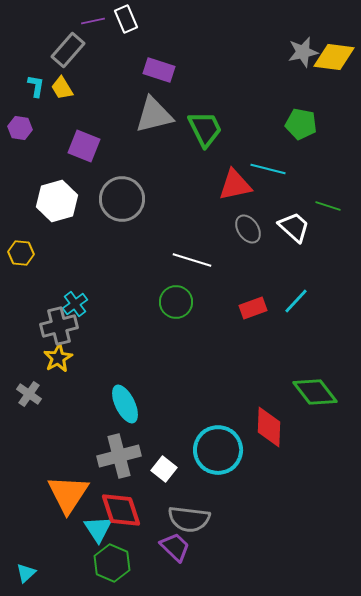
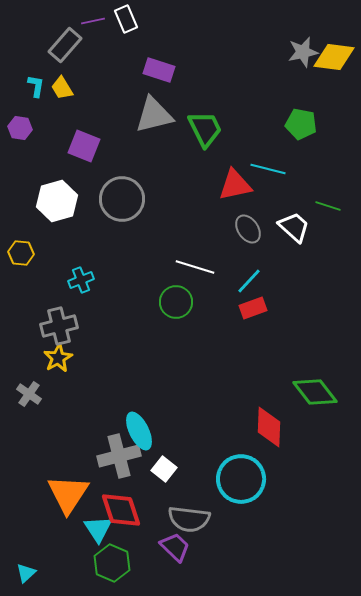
gray rectangle at (68, 50): moved 3 px left, 5 px up
white line at (192, 260): moved 3 px right, 7 px down
cyan line at (296, 301): moved 47 px left, 20 px up
cyan cross at (75, 304): moved 6 px right, 24 px up; rotated 15 degrees clockwise
cyan ellipse at (125, 404): moved 14 px right, 27 px down
cyan circle at (218, 450): moved 23 px right, 29 px down
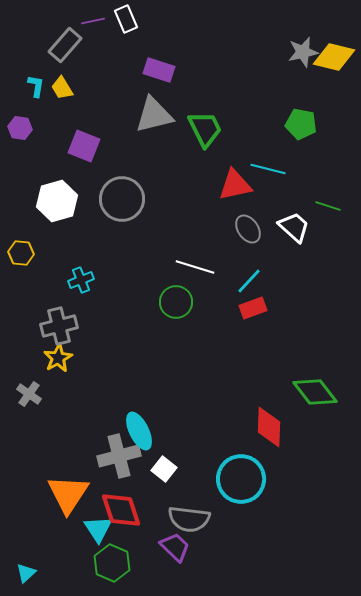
yellow diamond at (334, 57): rotated 6 degrees clockwise
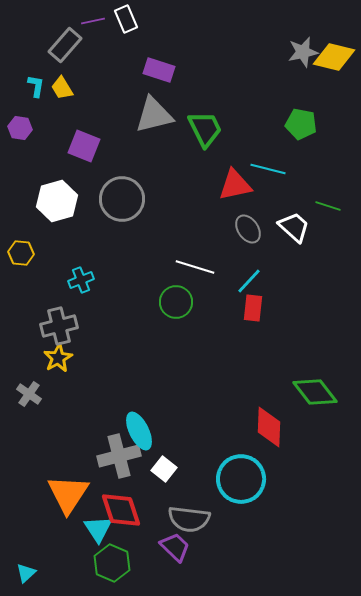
red rectangle at (253, 308): rotated 64 degrees counterclockwise
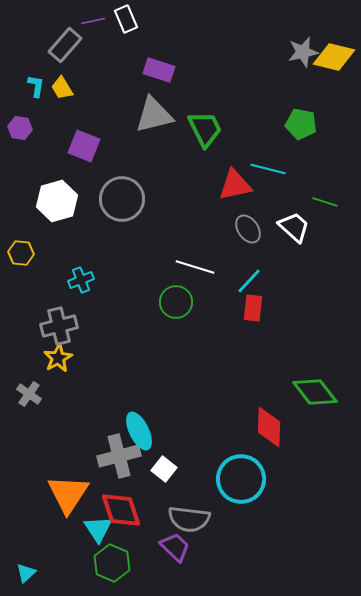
green line at (328, 206): moved 3 px left, 4 px up
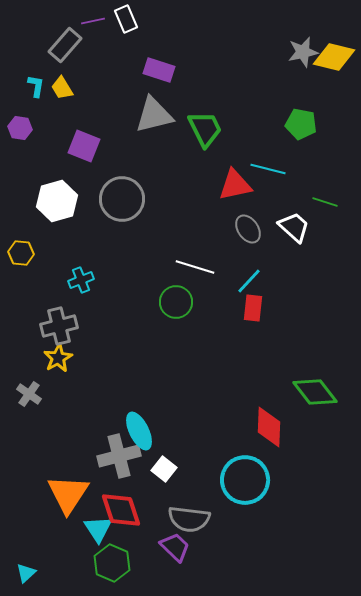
cyan circle at (241, 479): moved 4 px right, 1 px down
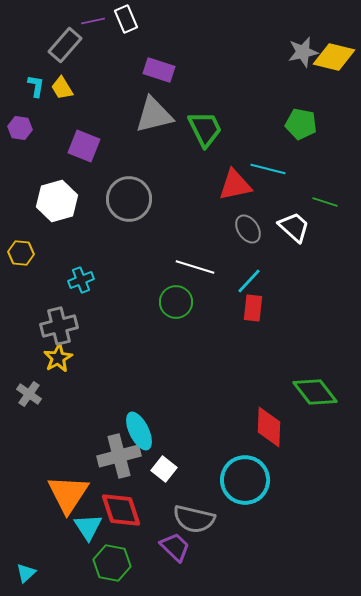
gray circle at (122, 199): moved 7 px right
gray semicircle at (189, 519): moved 5 px right; rotated 6 degrees clockwise
cyan triangle at (98, 529): moved 10 px left, 2 px up
green hexagon at (112, 563): rotated 12 degrees counterclockwise
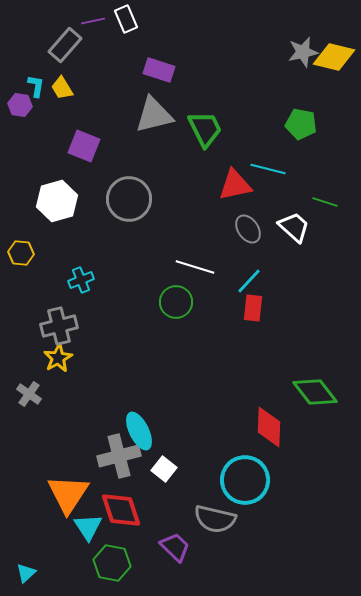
purple hexagon at (20, 128): moved 23 px up
gray semicircle at (194, 519): moved 21 px right
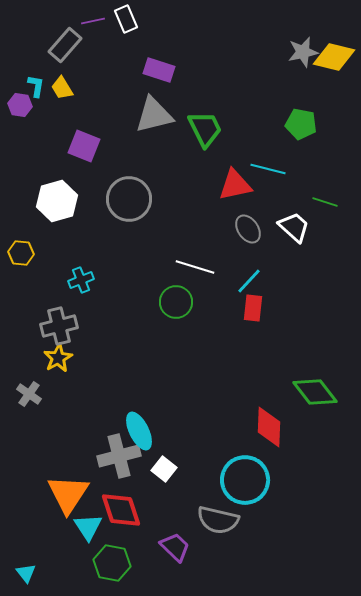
gray semicircle at (215, 519): moved 3 px right, 1 px down
cyan triangle at (26, 573): rotated 25 degrees counterclockwise
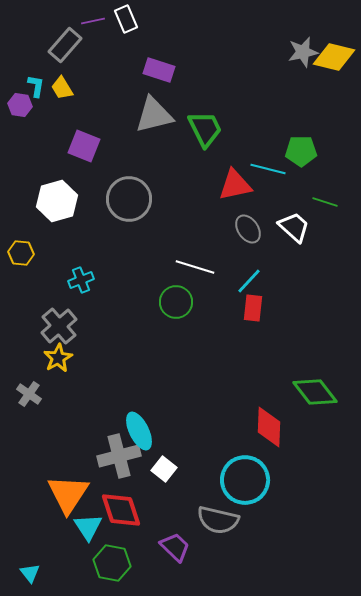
green pentagon at (301, 124): moved 27 px down; rotated 12 degrees counterclockwise
gray cross at (59, 326): rotated 27 degrees counterclockwise
cyan triangle at (26, 573): moved 4 px right
